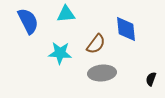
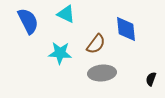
cyan triangle: rotated 30 degrees clockwise
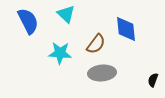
cyan triangle: rotated 18 degrees clockwise
black semicircle: moved 2 px right, 1 px down
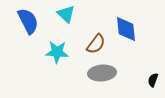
cyan star: moved 3 px left, 1 px up
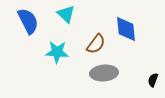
gray ellipse: moved 2 px right
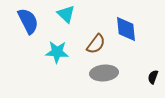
black semicircle: moved 3 px up
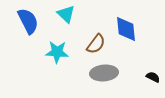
black semicircle: rotated 96 degrees clockwise
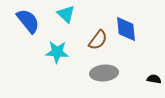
blue semicircle: rotated 12 degrees counterclockwise
brown semicircle: moved 2 px right, 4 px up
black semicircle: moved 1 px right, 2 px down; rotated 16 degrees counterclockwise
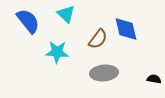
blue diamond: rotated 8 degrees counterclockwise
brown semicircle: moved 1 px up
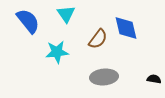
cyan triangle: rotated 12 degrees clockwise
blue diamond: moved 1 px up
cyan star: rotated 10 degrees counterclockwise
gray ellipse: moved 4 px down
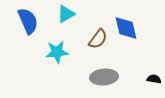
cyan triangle: rotated 36 degrees clockwise
blue semicircle: rotated 16 degrees clockwise
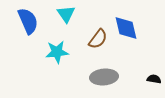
cyan triangle: rotated 36 degrees counterclockwise
